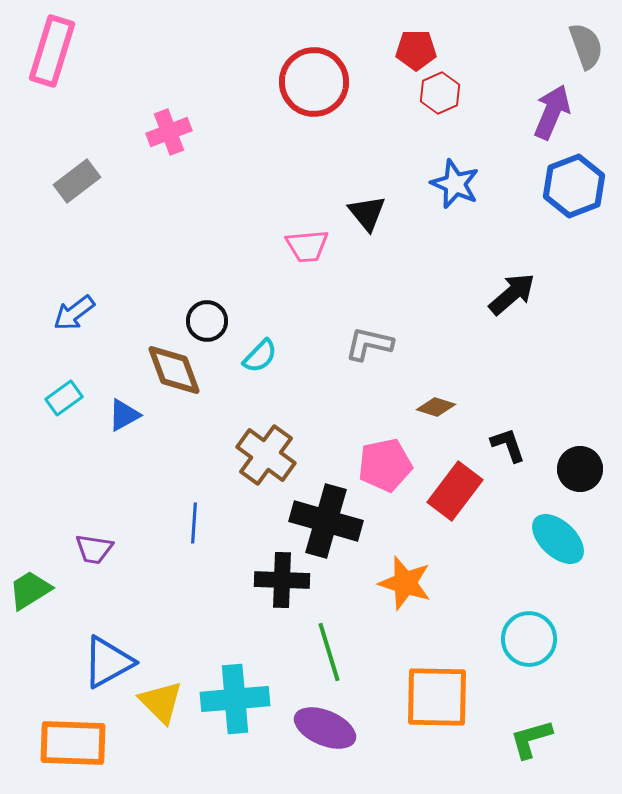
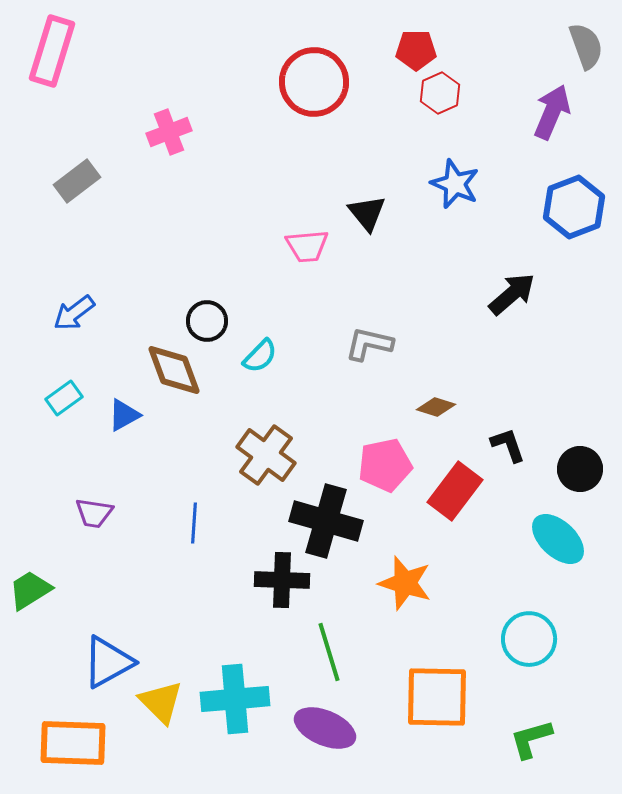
blue hexagon at (574, 186): moved 21 px down
purple trapezoid at (94, 549): moved 36 px up
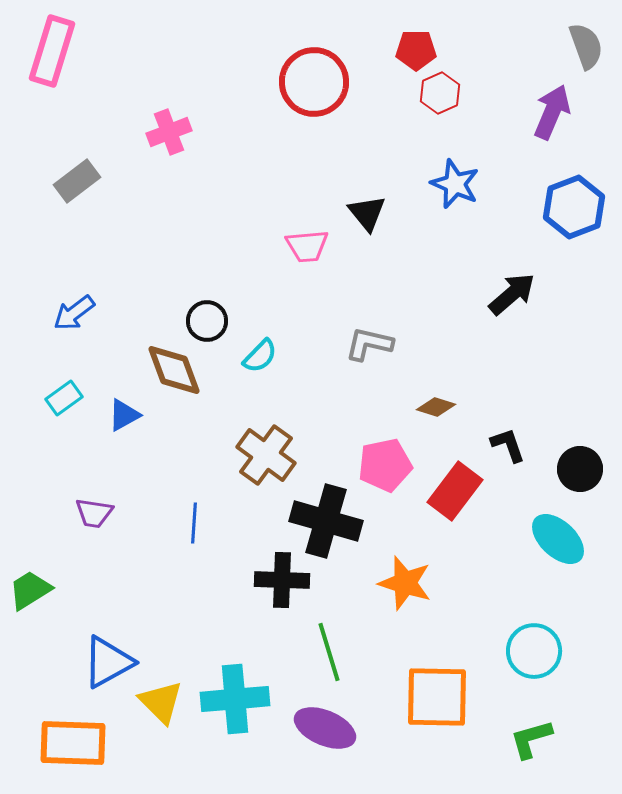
cyan circle at (529, 639): moved 5 px right, 12 px down
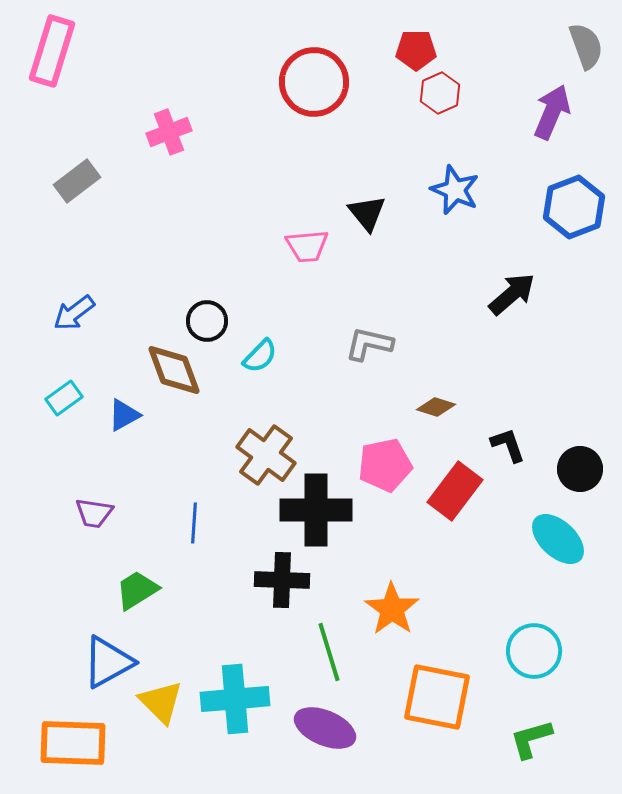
blue star at (455, 184): moved 6 px down
black cross at (326, 521): moved 10 px left, 11 px up; rotated 16 degrees counterclockwise
orange star at (405, 583): moved 13 px left, 26 px down; rotated 18 degrees clockwise
green trapezoid at (30, 590): moved 107 px right
orange square at (437, 697): rotated 10 degrees clockwise
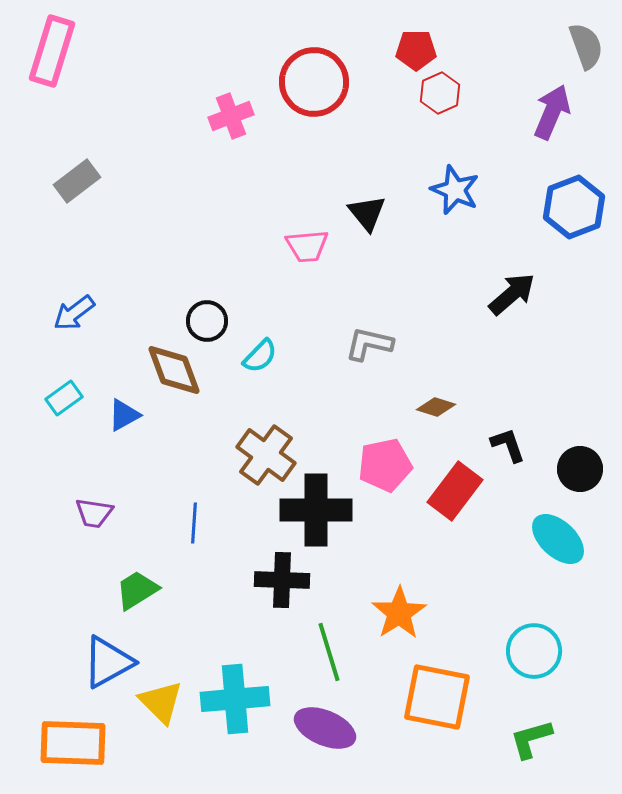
pink cross at (169, 132): moved 62 px right, 16 px up
orange star at (392, 609): moved 7 px right, 4 px down; rotated 4 degrees clockwise
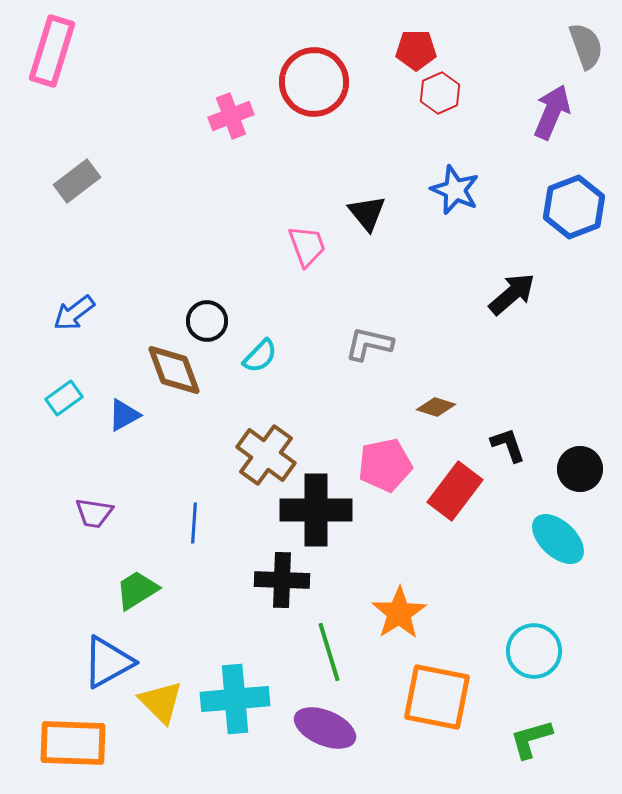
pink trapezoid at (307, 246): rotated 105 degrees counterclockwise
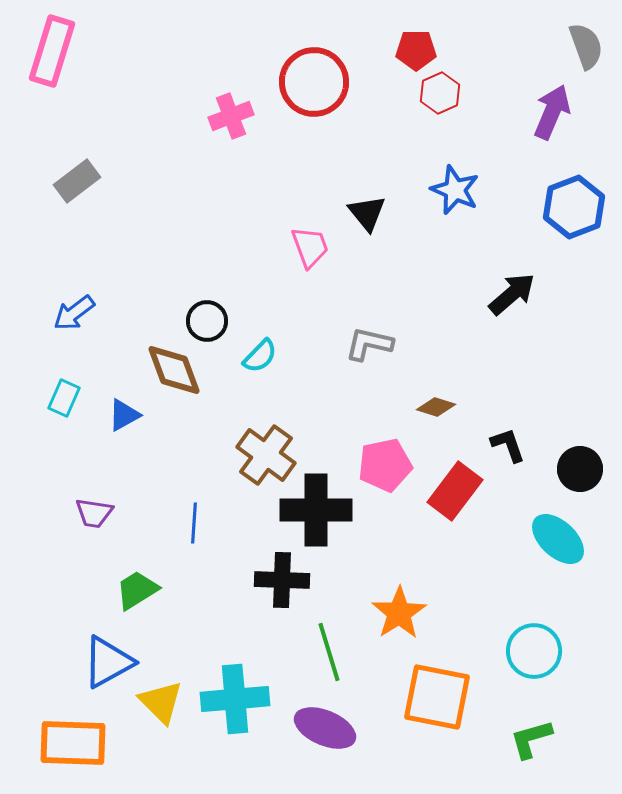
pink trapezoid at (307, 246): moved 3 px right, 1 px down
cyan rectangle at (64, 398): rotated 30 degrees counterclockwise
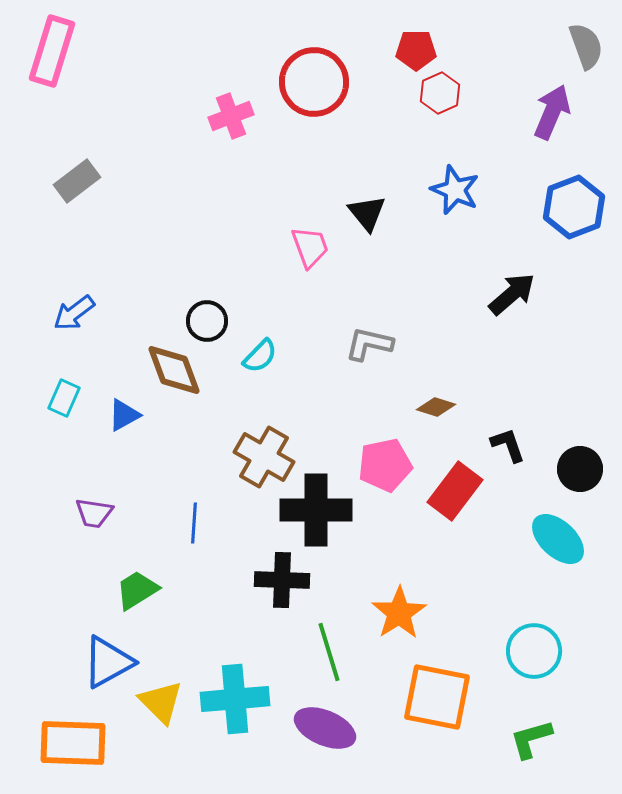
brown cross at (266, 455): moved 2 px left, 2 px down; rotated 6 degrees counterclockwise
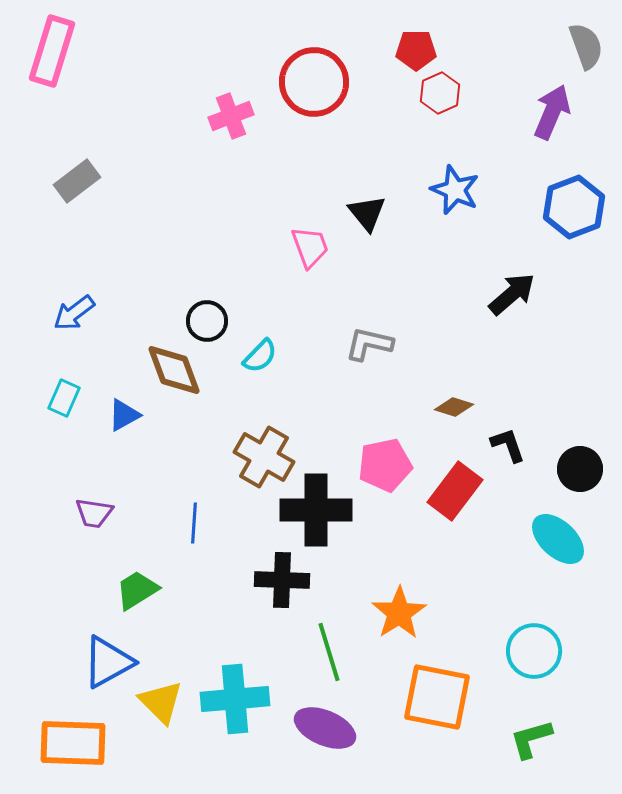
brown diamond at (436, 407): moved 18 px right
